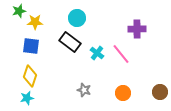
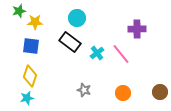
cyan cross: rotated 16 degrees clockwise
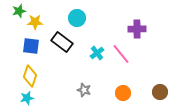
black rectangle: moved 8 px left
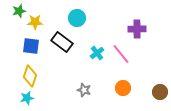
orange circle: moved 5 px up
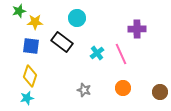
pink line: rotated 15 degrees clockwise
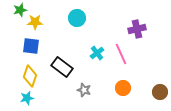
green star: moved 1 px right, 1 px up
purple cross: rotated 12 degrees counterclockwise
black rectangle: moved 25 px down
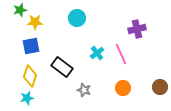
blue square: rotated 18 degrees counterclockwise
brown circle: moved 5 px up
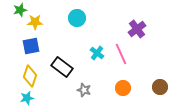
purple cross: rotated 24 degrees counterclockwise
cyan cross: rotated 16 degrees counterclockwise
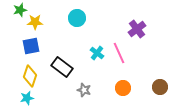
pink line: moved 2 px left, 1 px up
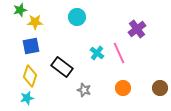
cyan circle: moved 1 px up
brown circle: moved 1 px down
